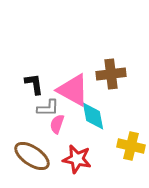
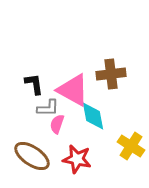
yellow cross: rotated 20 degrees clockwise
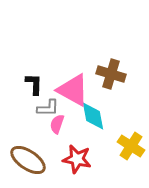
brown cross: rotated 24 degrees clockwise
black L-shape: rotated 10 degrees clockwise
brown ellipse: moved 4 px left, 4 px down
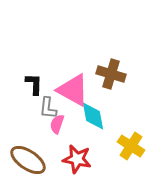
gray L-shape: rotated 95 degrees clockwise
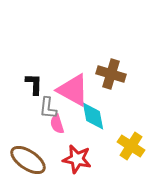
pink semicircle: rotated 36 degrees counterclockwise
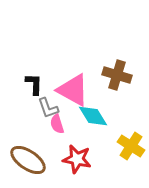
brown cross: moved 6 px right, 1 px down
gray L-shape: rotated 25 degrees counterclockwise
cyan diamond: rotated 20 degrees counterclockwise
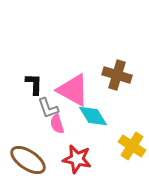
yellow cross: moved 1 px right
